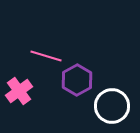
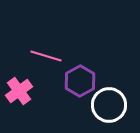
purple hexagon: moved 3 px right, 1 px down
white circle: moved 3 px left, 1 px up
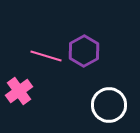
purple hexagon: moved 4 px right, 30 px up
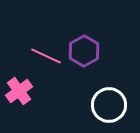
pink line: rotated 8 degrees clockwise
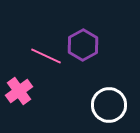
purple hexagon: moved 1 px left, 6 px up
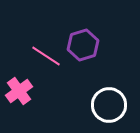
purple hexagon: rotated 12 degrees clockwise
pink line: rotated 8 degrees clockwise
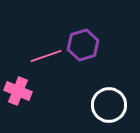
pink line: rotated 52 degrees counterclockwise
pink cross: moved 1 px left; rotated 32 degrees counterclockwise
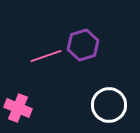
pink cross: moved 17 px down
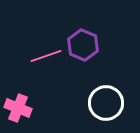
purple hexagon: rotated 20 degrees counterclockwise
white circle: moved 3 px left, 2 px up
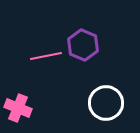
pink line: rotated 8 degrees clockwise
